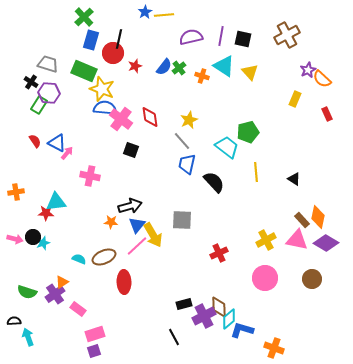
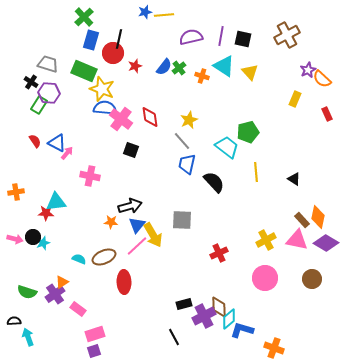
blue star at (145, 12): rotated 16 degrees clockwise
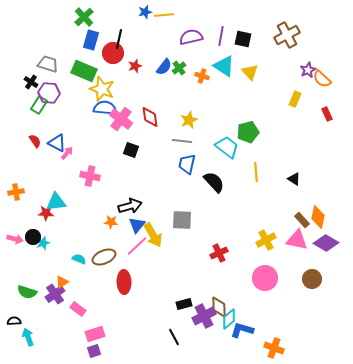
gray line at (182, 141): rotated 42 degrees counterclockwise
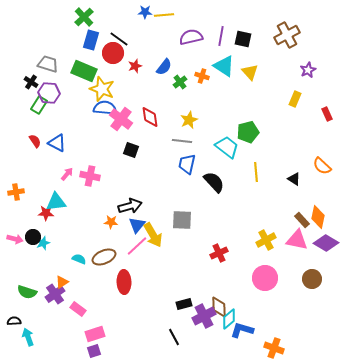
blue star at (145, 12): rotated 16 degrees clockwise
black line at (119, 39): rotated 66 degrees counterclockwise
green cross at (179, 68): moved 1 px right, 14 px down
orange semicircle at (322, 79): moved 87 px down
pink arrow at (67, 153): moved 21 px down
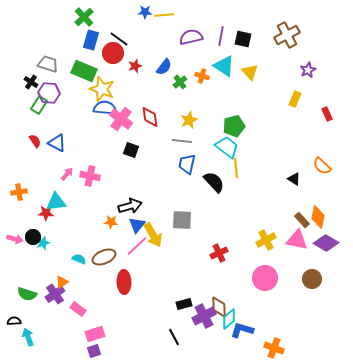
green pentagon at (248, 132): moved 14 px left, 6 px up
yellow line at (256, 172): moved 20 px left, 4 px up
orange cross at (16, 192): moved 3 px right
green semicircle at (27, 292): moved 2 px down
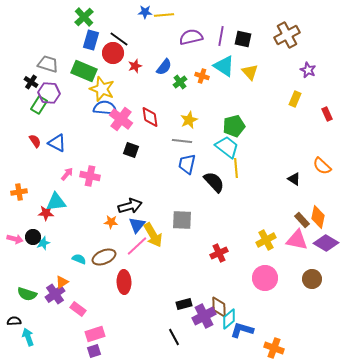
purple star at (308, 70): rotated 21 degrees counterclockwise
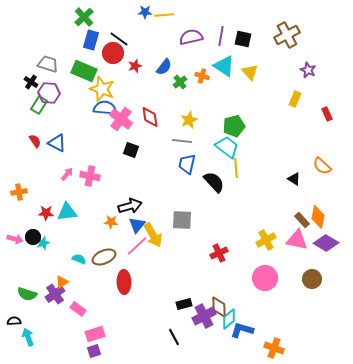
cyan triangle at (56, 202): moved 11 px right, 10 px down
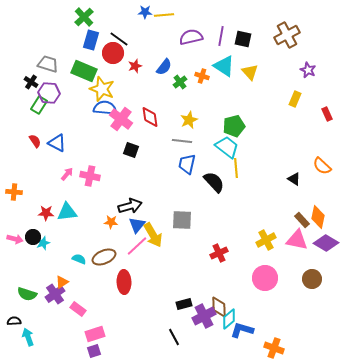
orange cross at (19, 192): moved 5 px left; rotated 14 degrees clockwise
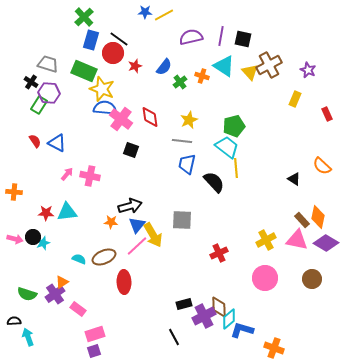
yellow line at (164, 15): rotated 24 degrees counterclockwise
brown cross at (287, 35): moved 18 px left, 30 px down
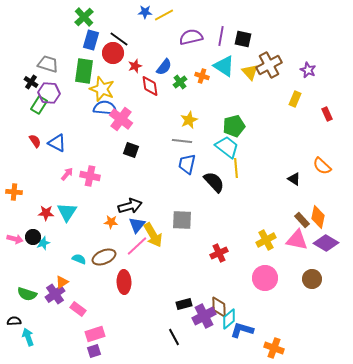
green rectangle at (84, 71): rotated 75 degrees clockwise
red diamond at (150, 117): moved 31 px up
cyan triangle at (67, 212): rotated 50 degrees counterclockwise
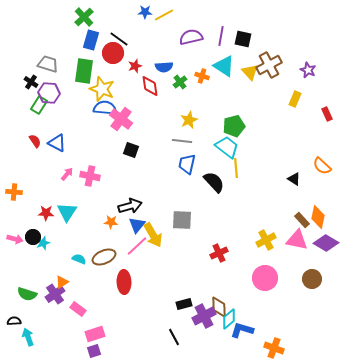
blue semicircle at (164, 67): rotated 48 degrees clockwise
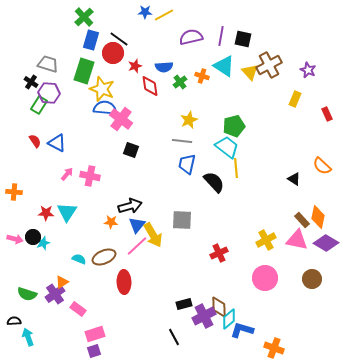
green rectangle at (84, 71): rotated 10 degrees clockwise
